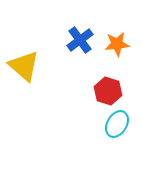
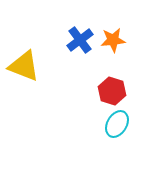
orange star: moved 4 px left, 4 px up
yellow triangle: rotated 20 degrees counterclockwise
red hexagon: moved 4 px right
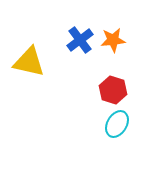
yellow triangle: moved 5 px right, 4 px up; rotated 8 degrees counterclockwise
red hexagon: moved 1 px right, 1 px up
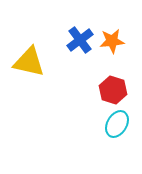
orange star: moved 1 px left, 1 px down
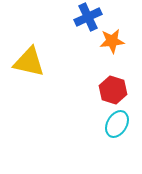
blue cross: moved 8 px right, 23 px up; rotated 12 degrees clockwise
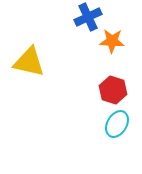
orange star: rotated 10 degrees clockwise
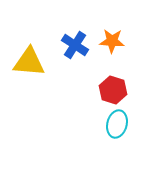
blue cross: moved 13 px left, 28 px down; rotated 32 degrees counterclockwise
yellow triangle: rotated 8 degrees counterclockwise
cyan ellipse: rotated 16 degrees counterclockwise
